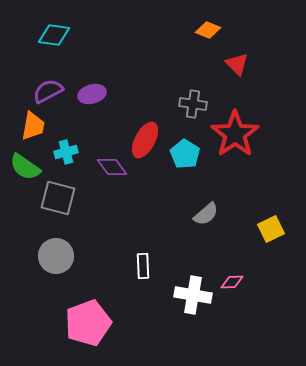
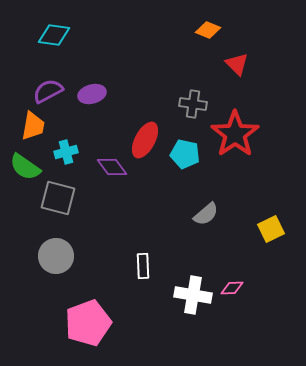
cyan pentagon: rotated 20 degrees counterclockwise
pink diamond: moved 6 px down
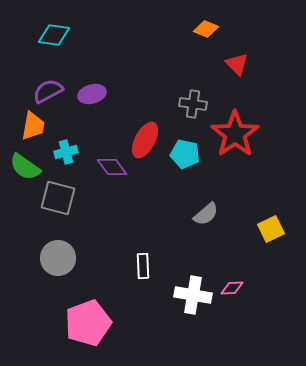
orange diamond: moved 2 px left, 1 px up
gray circle: moved 2 px right, 2 px down
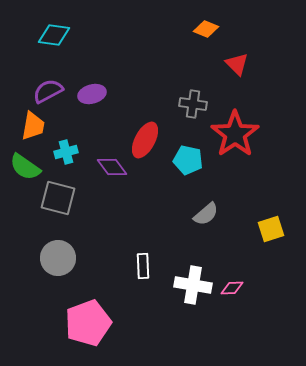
cyan pentagon: moved 3 px right, 6 px down
yellow square: rotated 8 degrees clockwise
white cross: moved 10 px up
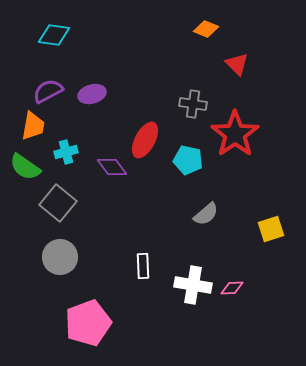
gray square: moved 5 px down; rotated 24 degrees clockwise
gray circle: moved 2 px right, 1 px up
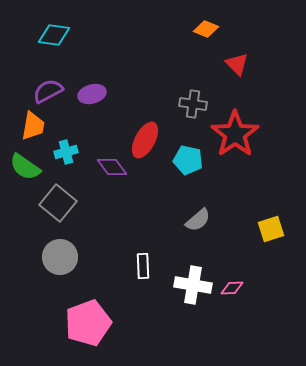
gray semicircle: moved 8 px left, 6 px down
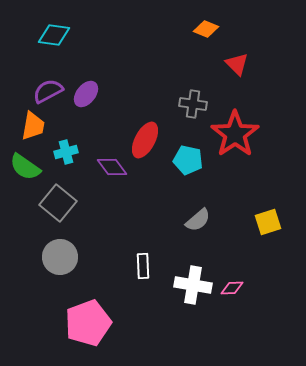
purple ellipse: moved 6 px left; rotated 36 degrees counterclockwise
yellow square: moved 3 px left, 7 px up
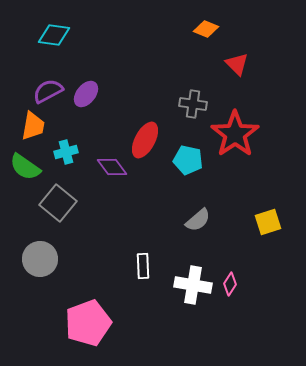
gray circle: moved 20 px left, 2 px down
pink diamond: moved 2 px left, 4 px up; rotated 55 degrees counterclockwise
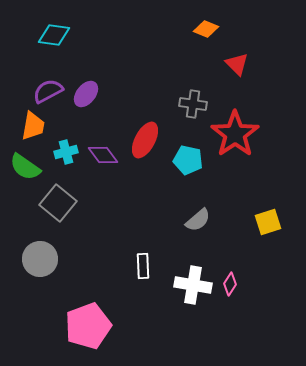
purple diamond: moved 9 px left, 12 px up
pink pentagon: moved 3 px down
